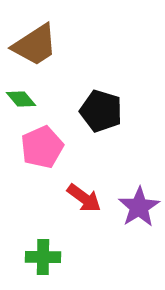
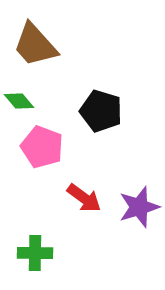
brown trapezoid: rotated 81 degrees clockwise
green diamond: moved 2 px left, 2 px down
pink pentagon: rotated 27 degrees counterclockwise
purple star: rotated 15 degrees clockwise
green cross: moved 8 px left, 4 px up
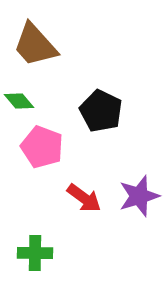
black pentagon: rotated 9 degrees clockwise
purple star: moved 11 px up
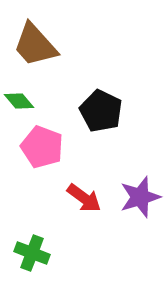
purple star: moved 1 px right, 1 px down
green cross: moved 3 px left; rotated 20 degrees clockwise
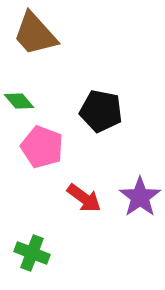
brown trapezoid: moved 11 px up
black pentagon: rotated 15 degrees counterclockwise
purple star: rotated 18 degrees counterclockwise
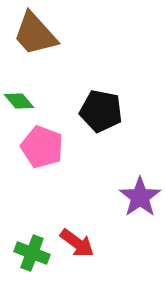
red arrow: moved 7 px left, 45 px down
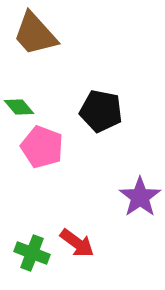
green diamond: moved 6 px down
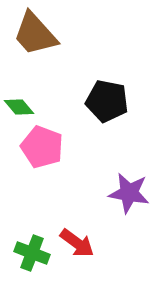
black pentagon: moved 6 px right, 10 px up
purple star: moved 11 px left, 4 px up; rotated 27 degrees counterclockwise
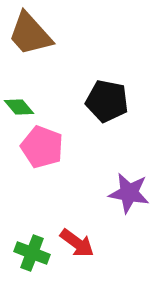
brown trapezoid: moved 5 px left
